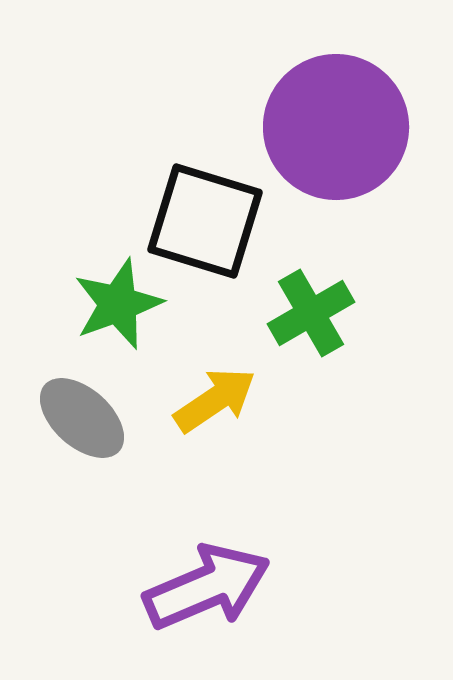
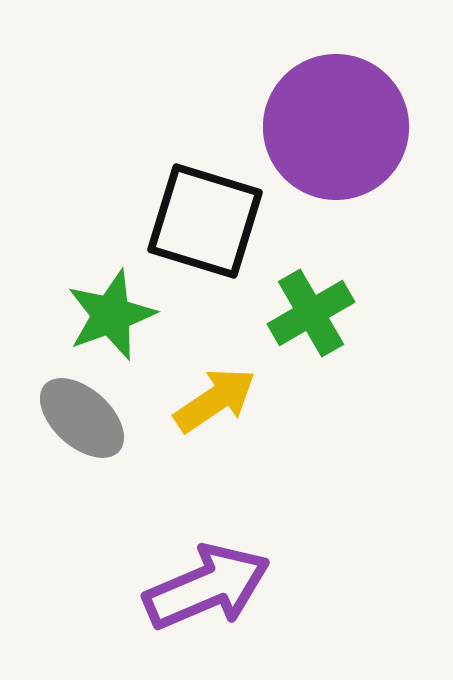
green star: moved 7 px left, 11 px down
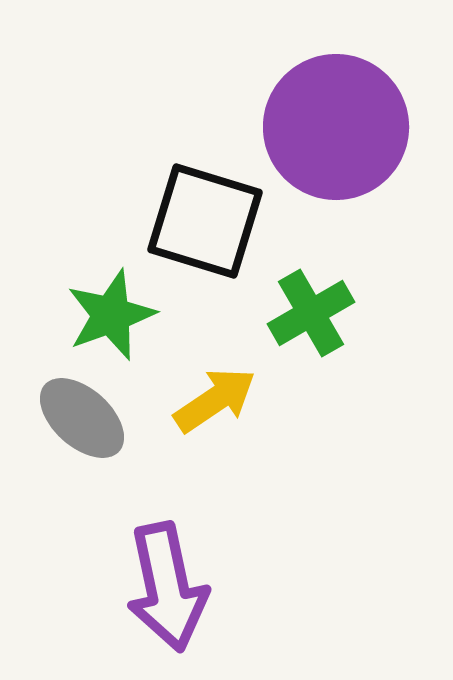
purple arrow: moved 40 px left; rotated 101 degrees clockwise
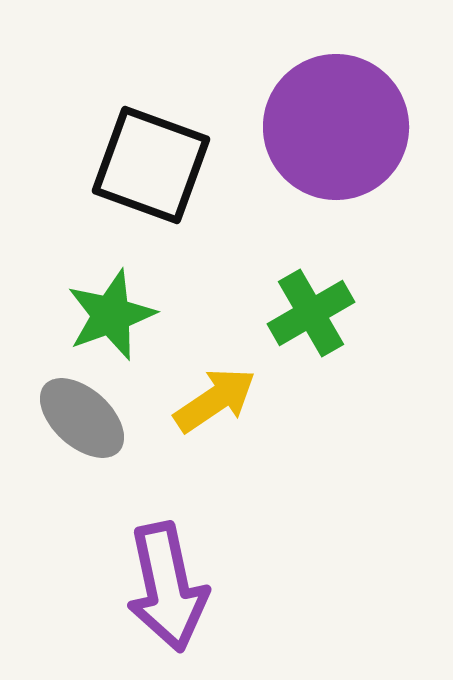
black square: moved 54 px left, 56 px up; rotated 3 degrees clockwise
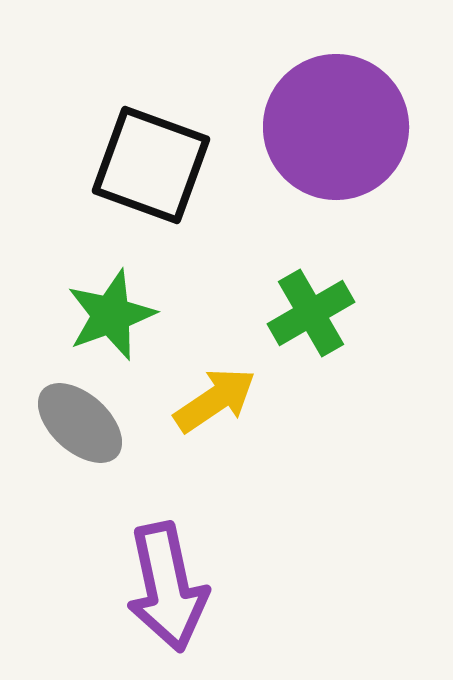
gray ellipse: moved 2 px left, 5 px down
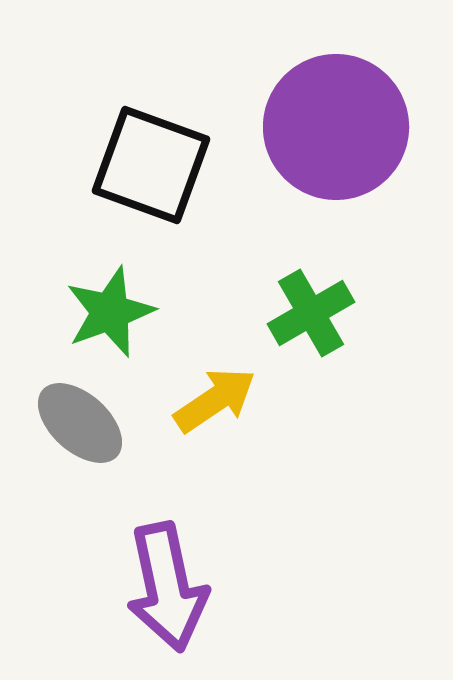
green star: moved 1 px left, 3 px up
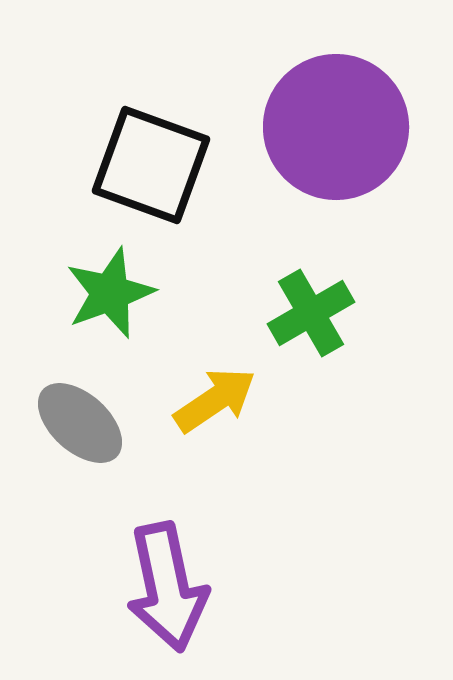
green star: moved 19 px up
